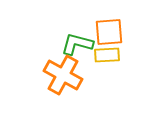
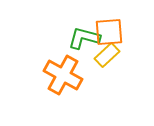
green L-shape: moved 7 px right, 6 px up
yellow rectangle: rotated 40 degrees counterclockwise
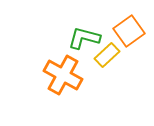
orange square: moved 20 px right, 1 px up; rotated 32 degrees counterclockwise
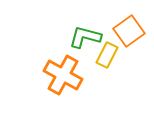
green L-shape: moved 1 px right, 1 px up
yellow rectangle: rotated 20 degrees counterclockwise
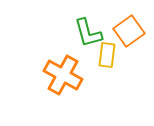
green L-shape: moved 3 px right, 4 px up; rotated 120 degrees counterclockwise
yellow rectangle: rotated 20 degrees counterclockwise
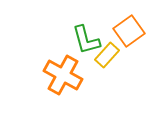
green L-shape: moved 2 px left, 7 px down
yellow rectangle: rotated 35 degrees clockwise
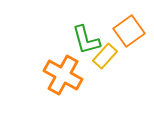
yellow rectangle: moved 2 px left, 1 px down
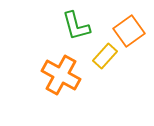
green L-shape: moved 10 px left, 14 px up
orange cross: moved 2 px left
